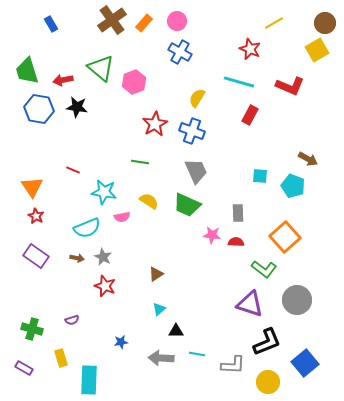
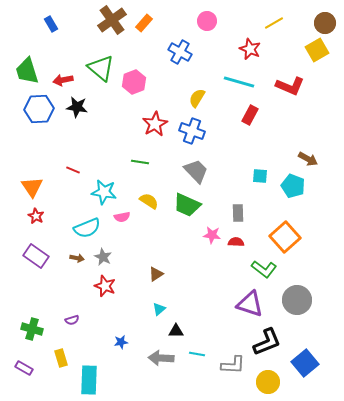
pink circle at (177, 21): moved 30 px right
blue hexagon at (39, 109): rotated 12 degrees counterclockwise
gray trapezoid at (196, 171): rotated 20 degrees counterclockwise
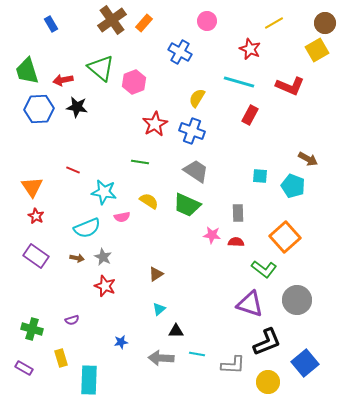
gray trapezoid at (196, 171): rotated 12 degrees counterclockwise
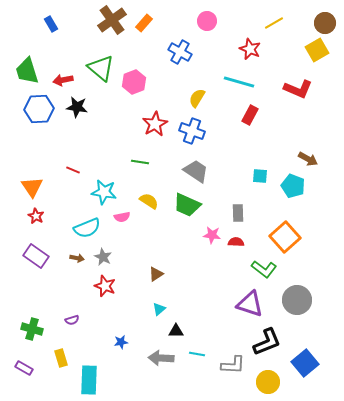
red L-shape at (290, 86): moved 8 px right, 3 px down
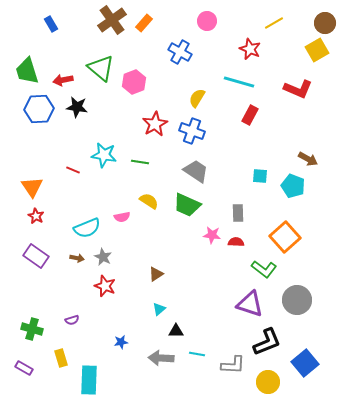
cyan star at (104, 192): moved 37 px up
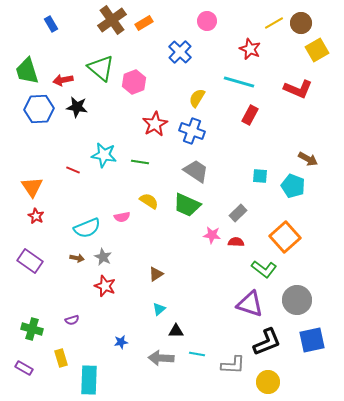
orange rectangle at (144, 23): rotated 18 degrees clockwise
brown circle at (325, 23): moved 24 px left
blue cross at (180, 52): rotated 15 degrees clockwise
gray rectangle at (238, 213): rotated 48 degrees clockwise
purple rectangle at (36, 256): moved 6 px left, 5 px down
blue square at (305, 363): moved 7 px right, 23 px up; rotated 28 degrees clockwise
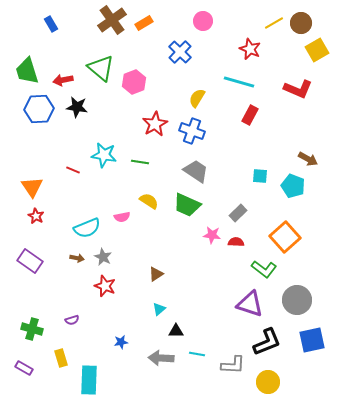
pink circle at (207, 21): moved 4 px left
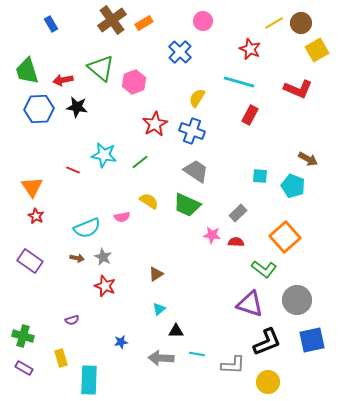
green line at (140, 162): rotated 48 degrees counterclockwise
green cross at (32, 329): moved 9 px left, 7 px down
